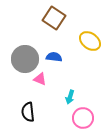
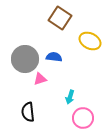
brown square: moved 6 px right
yellow ellipse: rotated 10 degrees counterclockwise
pink triangle: rotated 40 degrees counterclockwise
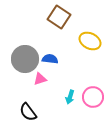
brown square: moved 1 px left, 1 px up
blue semicircle: moved 4 px left, 2 px down
black semicircle: rotated 30 degrees counterclockwise
pink circle: moved 10 px right, 21 px up
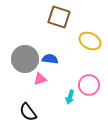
brown square: rotated 15 degrees counterclockwise
pink circle: moved 4 px left, 12 px up
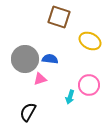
black semicircle: rotated 66 degrees clockwise
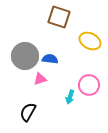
gray circle: moved 3 px up
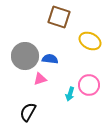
cyan arrow: moved 3 px up
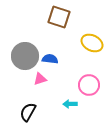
yellow ellipse: moved 2 px right, 2 px down
cyan arrow: moved 10 px down; rotated 72 degrees clockwise
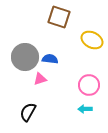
yellow ellipse: moved 3 px up
gray circle: moved 1 px down
cyan arrow: moved 15 px right, 5 px down
